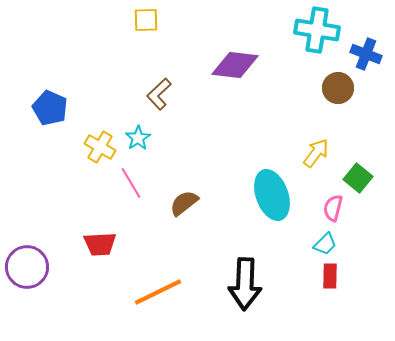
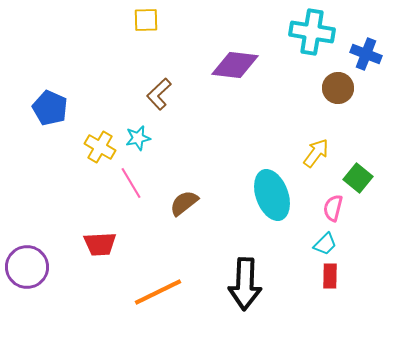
cyan cross: moved 5 px left, 2 px down
cyan star: rotated 20 degrees clockwise
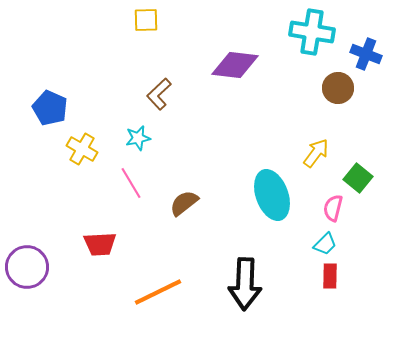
yellow cross: moved 18 px left, 2 px down
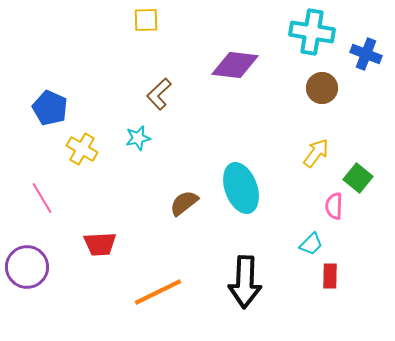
brown circle: moved 16 px left
pink line: moved 89 px left, 15 px down
cyan ellipse: moved 31 px left, 7 px up
pink semicircle: moved 1 px right, 2 px up; rotated 12 degrees counterclockwise
cyan trapezoid: moved 14 px left
black arrow: moved 2 px up
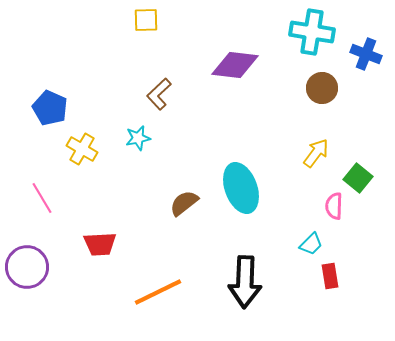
red rectangle: rotated 10 degrees counterclockwise
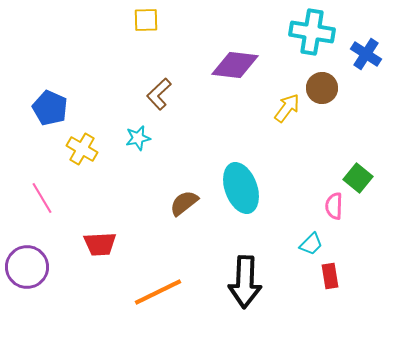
blue cross: rotated 12 degrees clockwise
yellow arrow: moved 29 px left, 45 px up
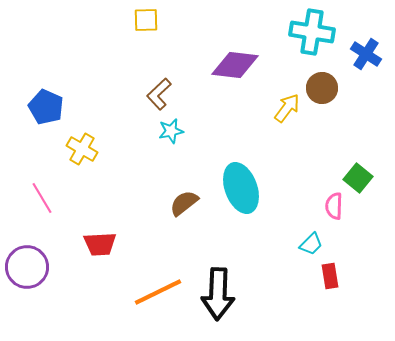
blue pentagon: moved 4 px left, 1 px up
cyan star: moved 33 px right, 7 px up
black arrow: moved 27 px left, 12 px down
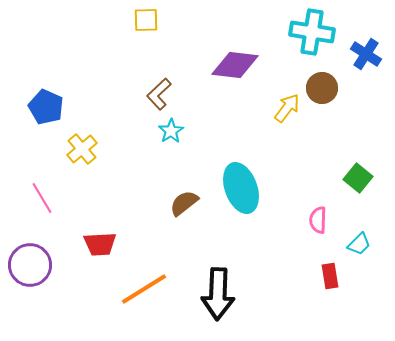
cyan star: rotated 20 degrees counterclockwise
yellow cross: rotated 20 degrees clockwise
pink semicircle: moved 16 px left, 14 px down
cyan trapezoid: moved 48 px right
purple circle: moved 3 px right, 2 px up
orange line: moved 14 px left, 3 px up; rotated 6 degrees counterclockwise
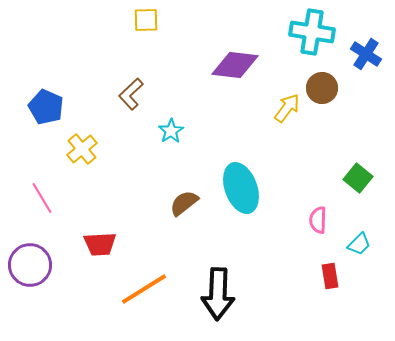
brown L-shape: moved 28 px left
